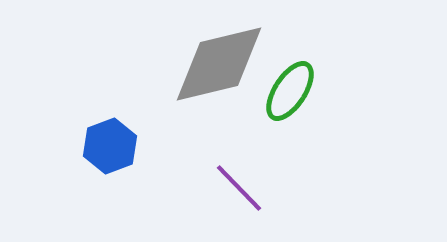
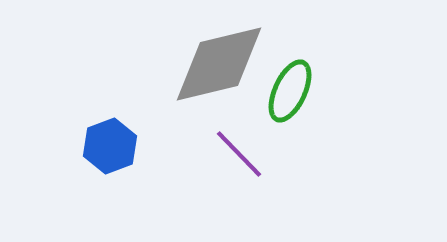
green ellipse: rotated 8 degrees counterclockwise
purple line: moved 34 px up
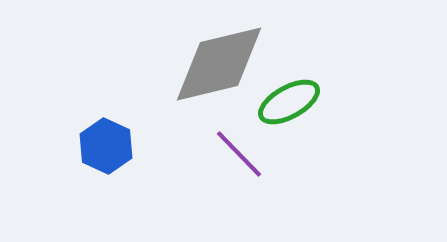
green ellipse: moved 1 px left, 11 px down; rotated 36 degrees clockwise
blue hexagon: moved 4 px left; rotated 14 degrees counterclockwise
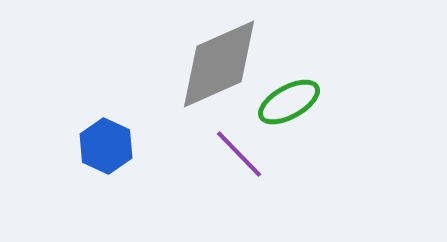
gray diamond: rotated 10 degrees counterclockwise
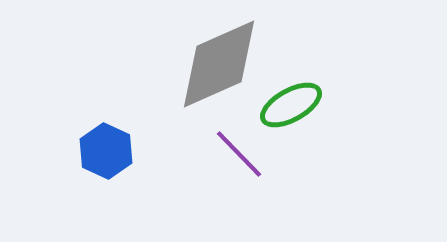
green ellipse: moved 2 px right, 3 px down
blue hexagon: moved 5 px down
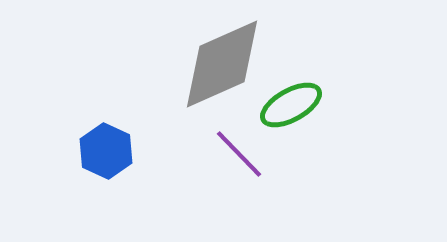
gray diamond: moved 3 px right
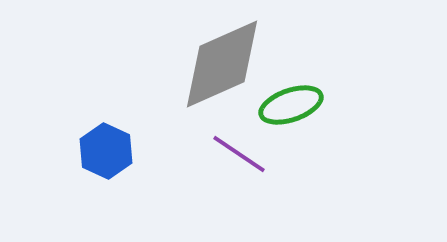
green ellipse: rotated 10 degrees clockwise
purple line: rotated 12 degrees counterclockwise
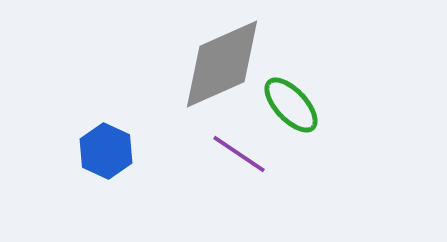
green ellipse: rotated 66 degrees clockwise
